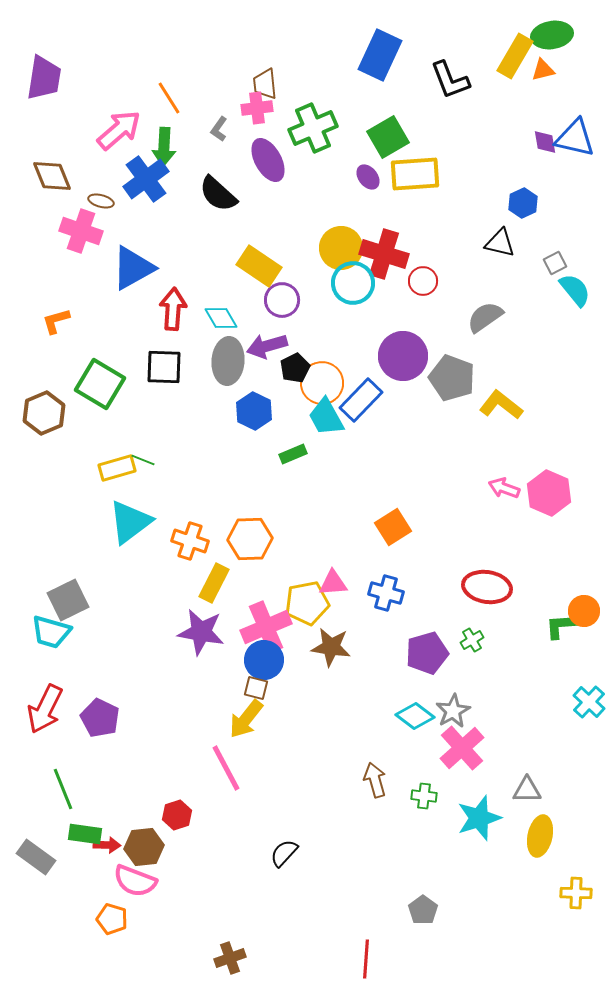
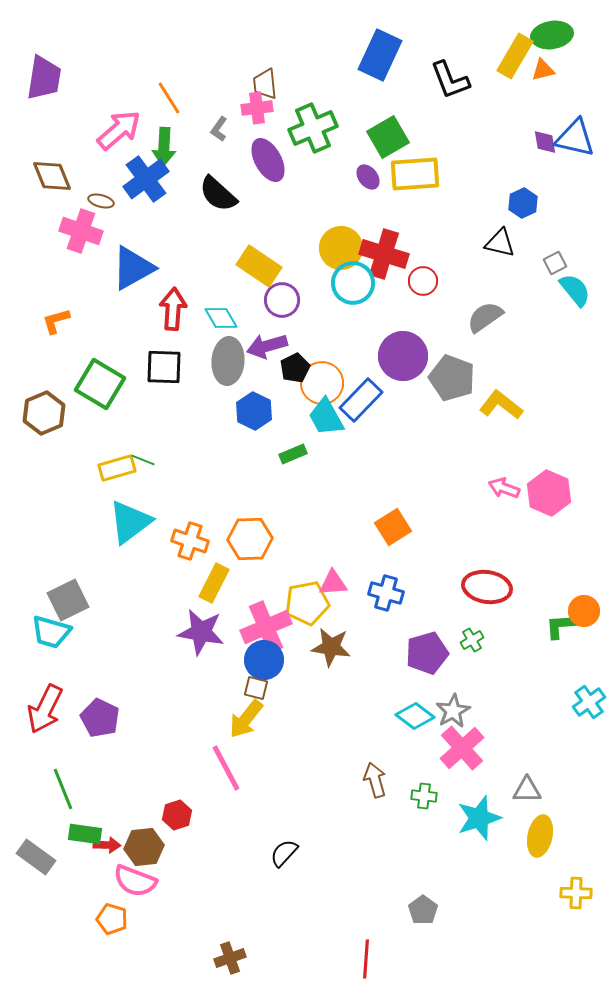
cyan cross at (589, 702): rotated 12 degrees clockwise
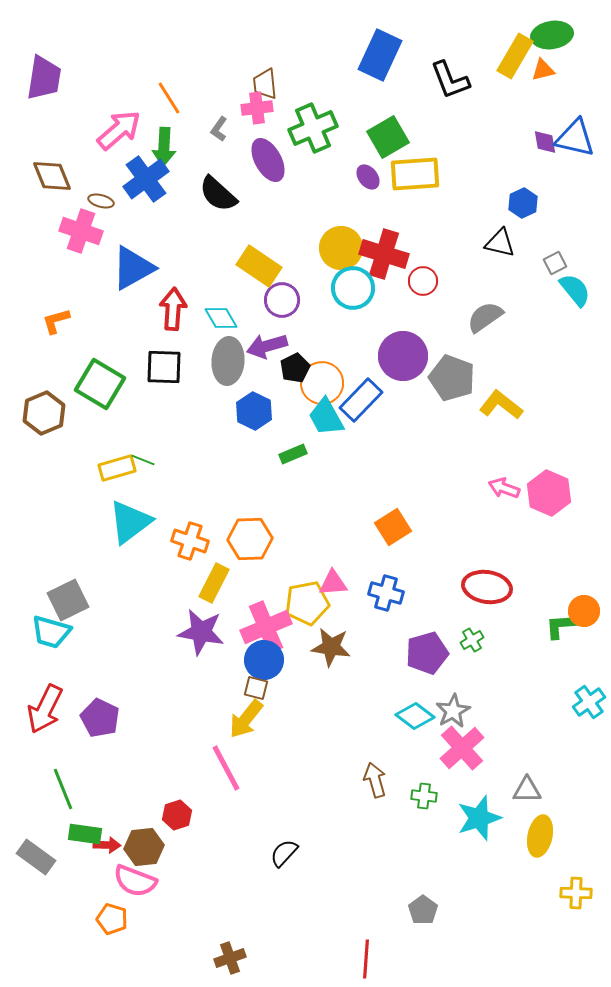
cyan circle at (353, 283): moved 5 px down
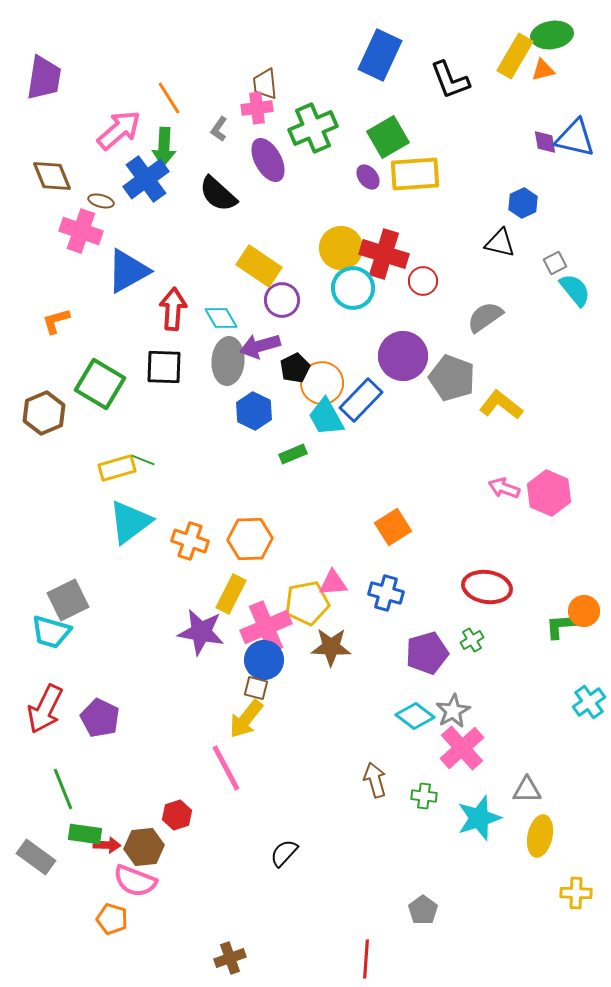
blue triangle at (133, 268): moved 5 px left, 3 px down
purple arrow at (267, 346): moved 7 px left
yellow rectangle at (214, 583): moved 17 px right, 11 px down
brown star at (331, 647): rotated 6 degrees counterclockwise
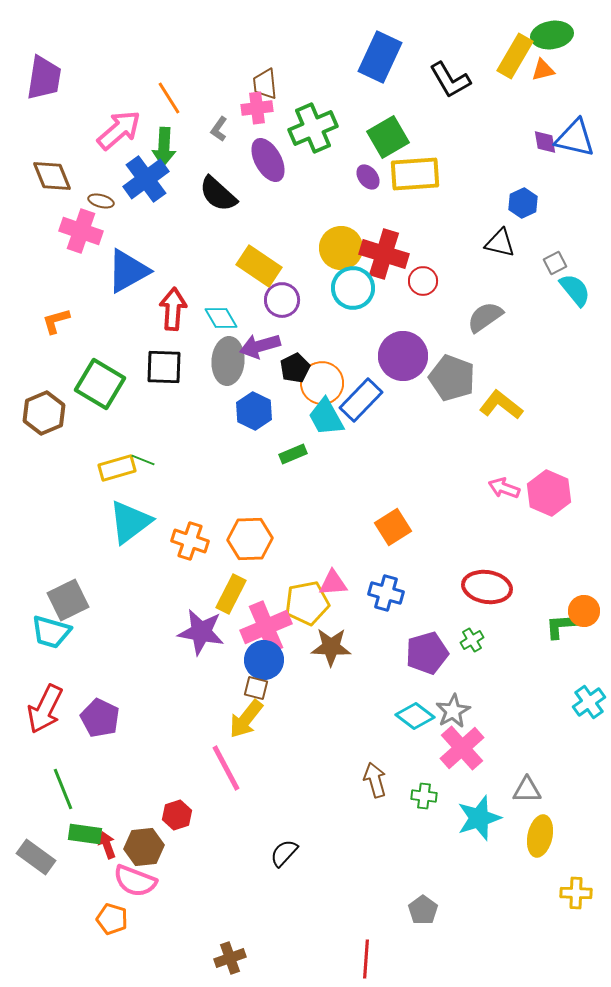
blue rectangle at (380, 55): moved 2 px down
black L-shape at (450, 80): rotated 9 degrees counterclockwise
red arrow at (107, 845): rotated 112 degrees counterclockwise
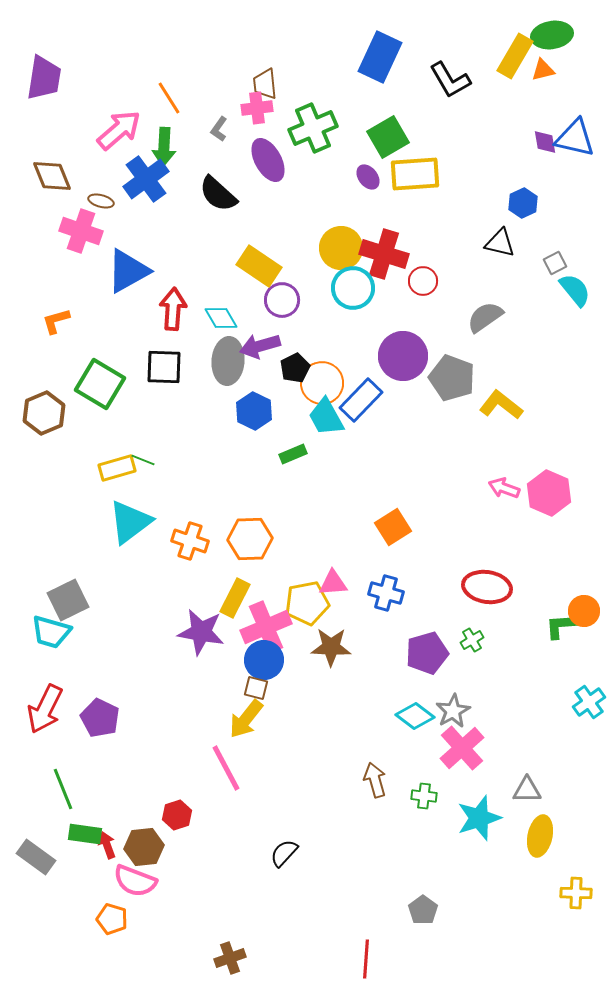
yellow rectangle at (231, 594): moved 4 px right, 4 px down
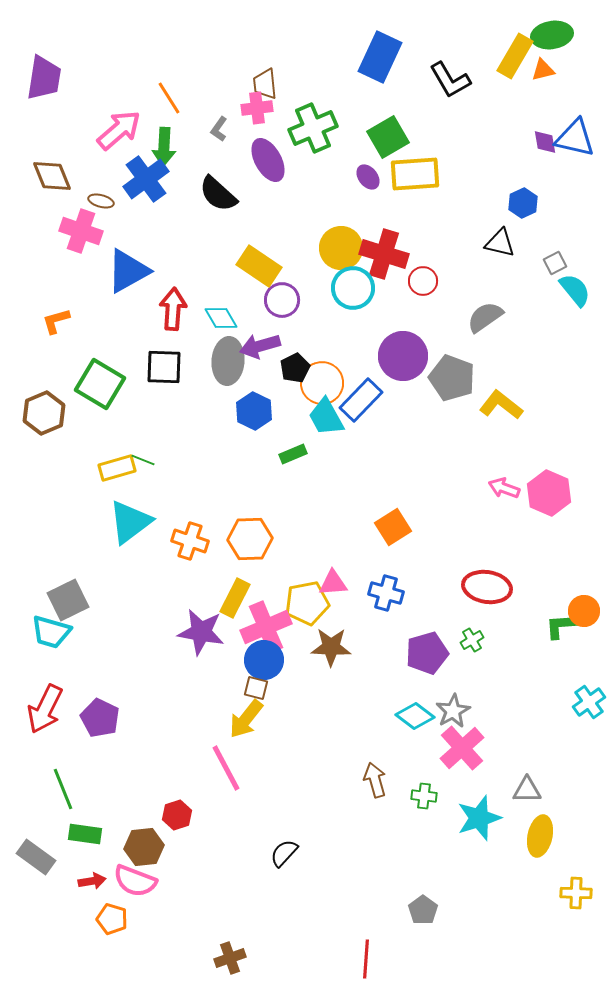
red arrow at (107, 845): moved 15 px left, 36 px down; rotated 100 degrees clockwise
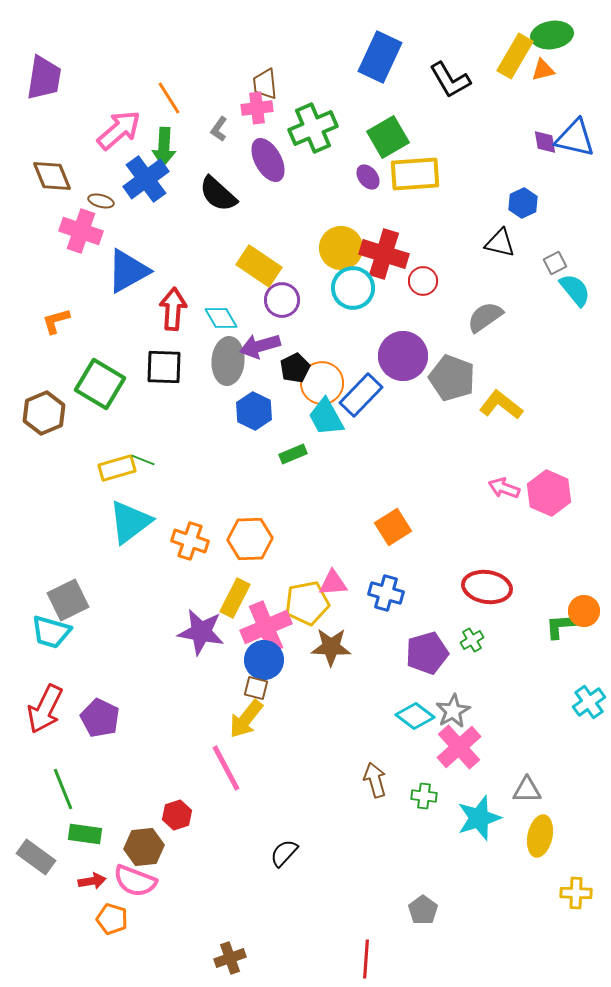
blue rectangle at (361, 400): moved 5 px up
pink cross at (462, 748): moved 3 px left, 1 px up
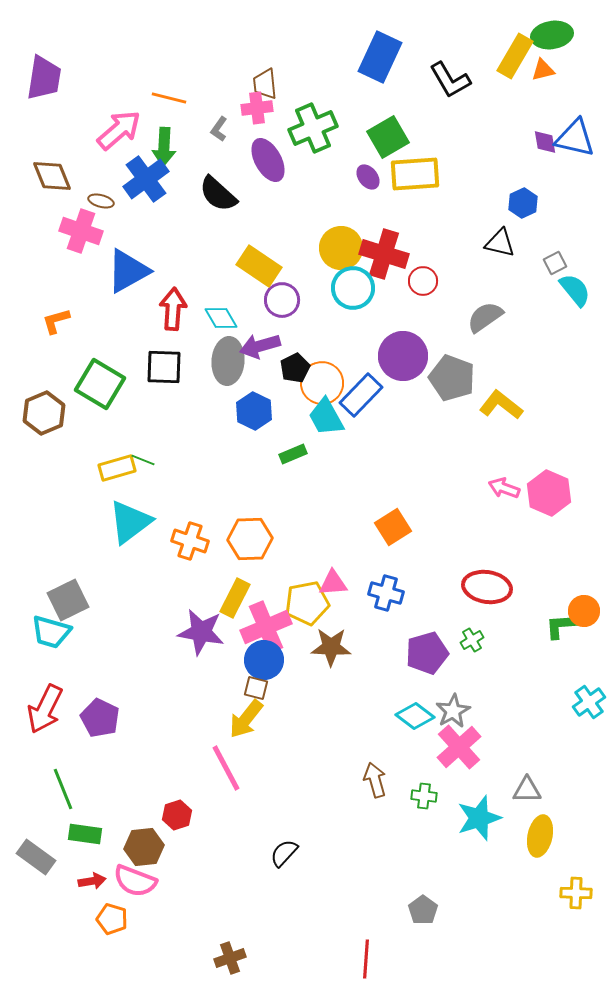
orange line at (169, 98): rotated 44 degrees counterclockwise
